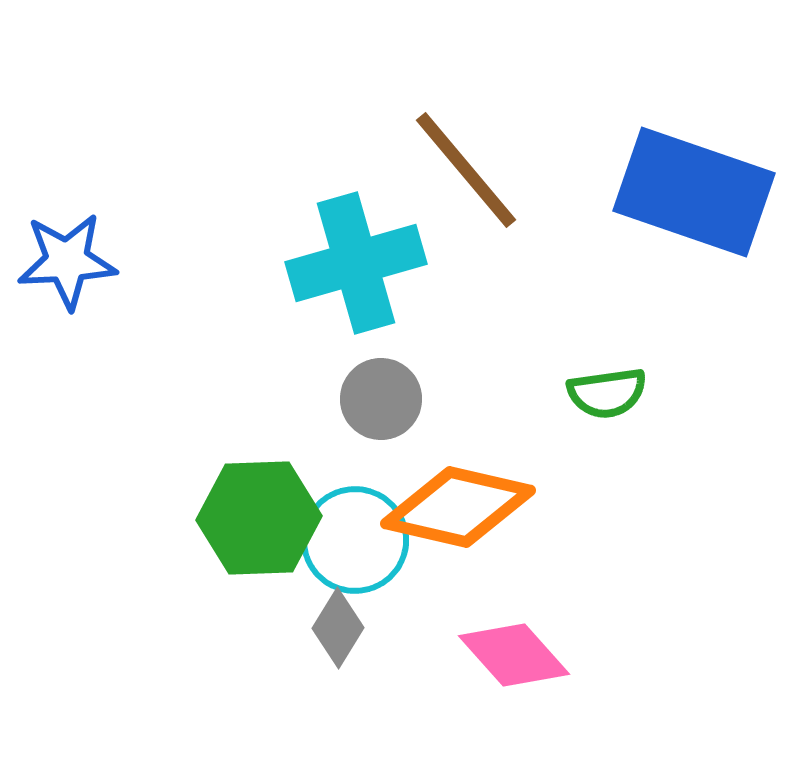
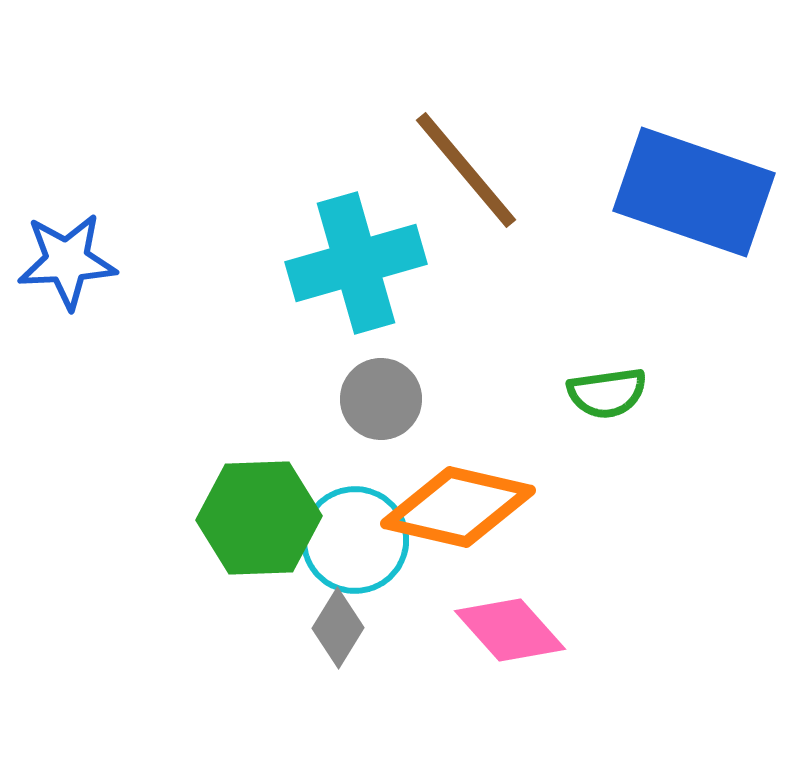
pink diamond: moved 4 px left, 25 px up
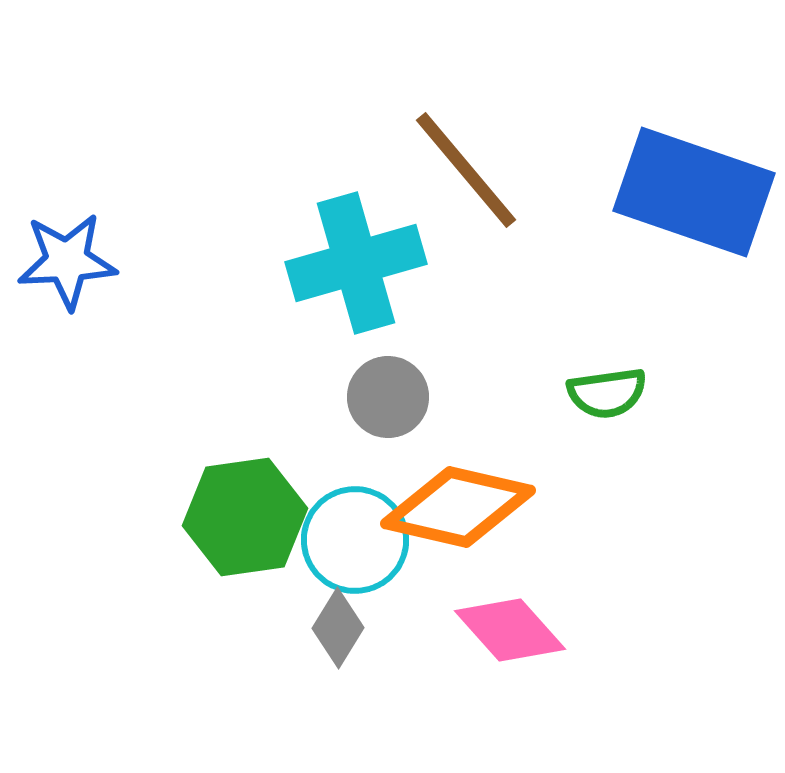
gray circle: moved 7 px right, 2 px up
green hexagon: moved 14 px left, 1 px up; rotated 6 degrees counterclockwise
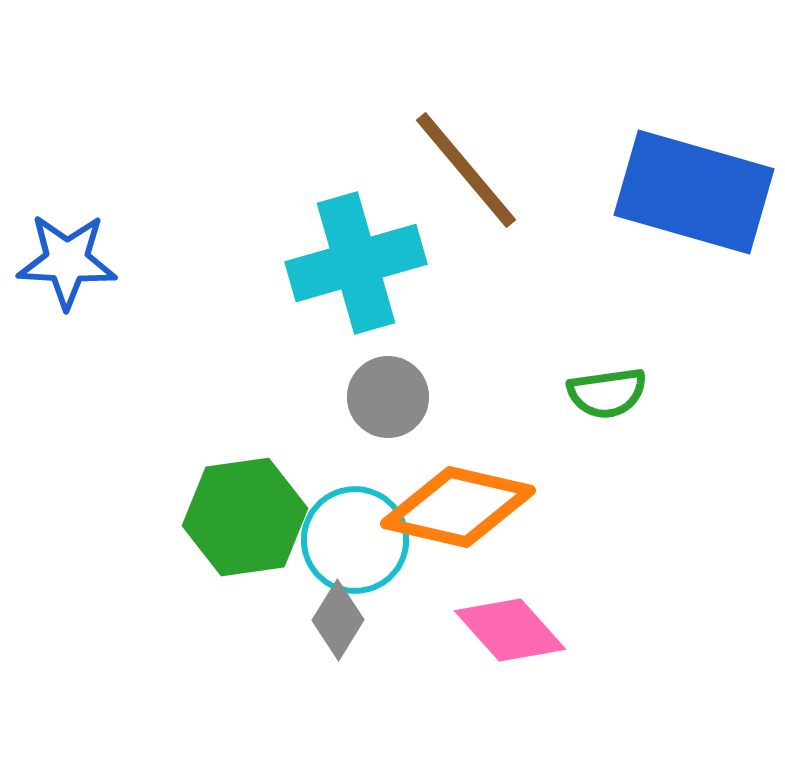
blue rectangle: rotated 3 degrees counterclockwise
blue star: rotated 6 degrees clockwise
gray diamond: moved 8 px up
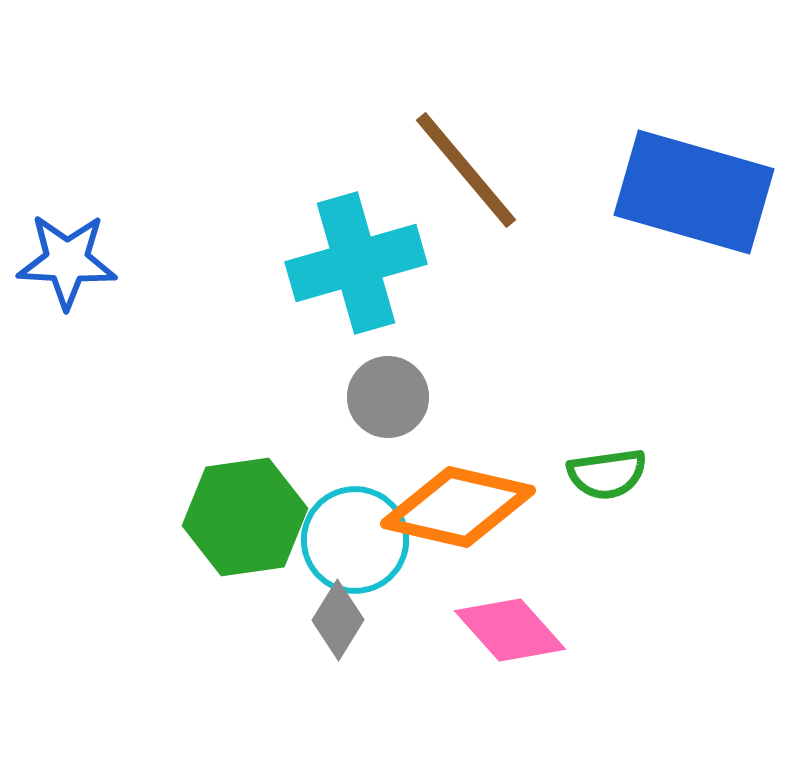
green semicircle: moved 81 px down
